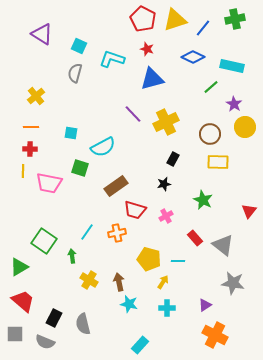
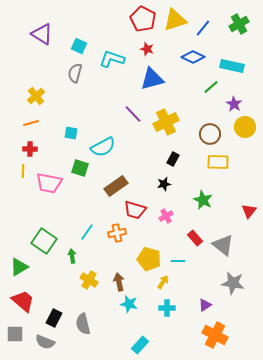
green cross at (235, 19): moved 4 px right, 5 px down; rotated 18 degrees counterclockwise
orange line at (31, 127): moved 4 px up; rotated 14 degrees counterclockwise
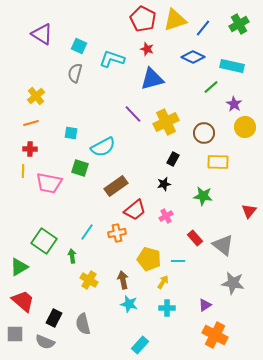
brown circle at (210, 134): moved 6 px left, 1 px up
green star at (203, 200): moved 4 px up; rotated 18 degrees counterclockwise
red trapezoid at (135, 210): rotated 55 degrees counterclockwise
brown arrow at (119, 282): moved 4 px right, 2 px up
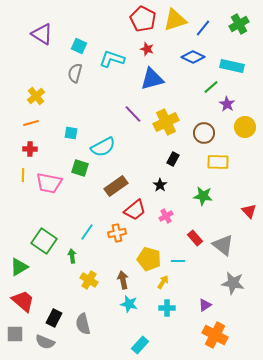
purple star at (234, 104): moved 7 px left
yellow line at (23, 171): moved 4 px down
black star at (164, 184): moved 4 px left, 1 px down; rotated 24 degrees counterclockwise
red triangle at (249, 211): rotated 21 degrees counterclockwise
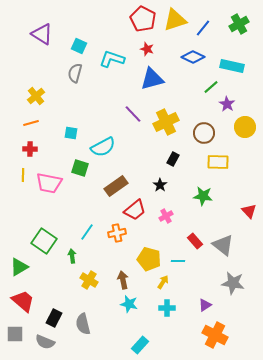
red rectangle at (195, 238): moved 3 px down
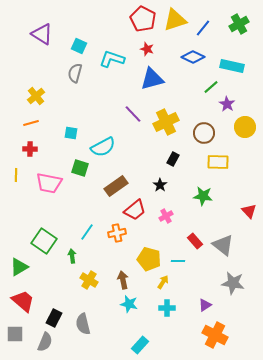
yellow line at (23, 175): moved 7 px left
gray semicircle at (45, 342): rotated 90 degrees counterclockwise
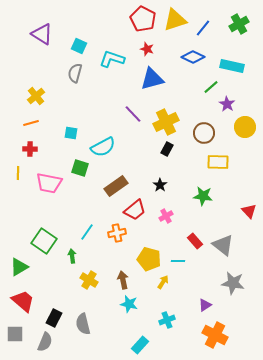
black rectangle at (173, 159): moved 6 px left, 10 px up
yellow line at (16, 175): moved 2 px right, 2 px up
cyan cross at (167, 308): moved 12 px down; rotated 21 degrees counterclockwise
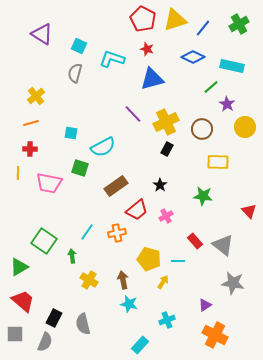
brown circle at (204, 133): moved 2 px left, 4 px up
red trapezoid at (135, 210): moved 2 px right
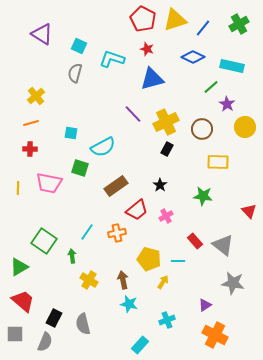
yellow line at (18, 173): moved 15 px down
